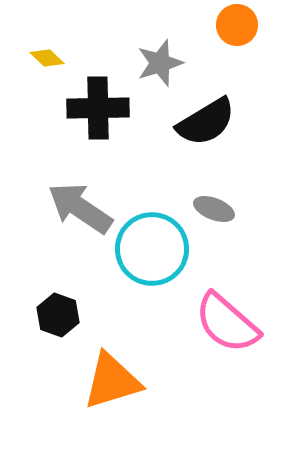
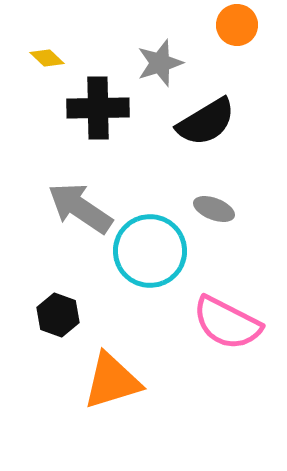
cyan circle: moved 2 px left, 2 px down
pink semicircle: rotated 14 degrees counterclockwise
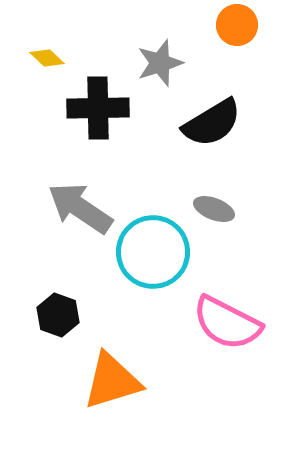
black semicircle: moved 6 px right, 1 px down
cyan circle: moved 3 px right, 1 px down
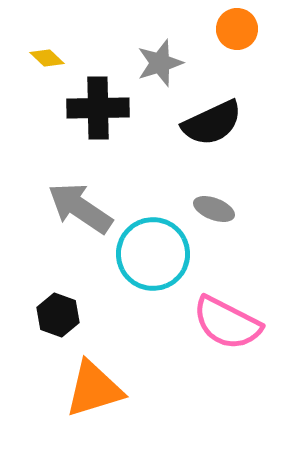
orange circle: moved 4 px down
black semicircle: rotated 6 degrees clockwise
cyan circle: moved 2 px down
orange triangle: moved 18 px left, 8 px down
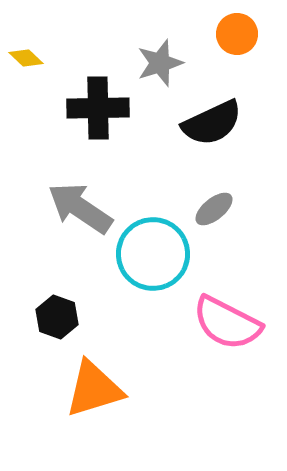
orange circle: moved 5 px down
yellow diamond: moved 21 px left
gray ellipse: rotated 60 degrees counterclockwise
black hexagon: moved 1 px left, 2 px down
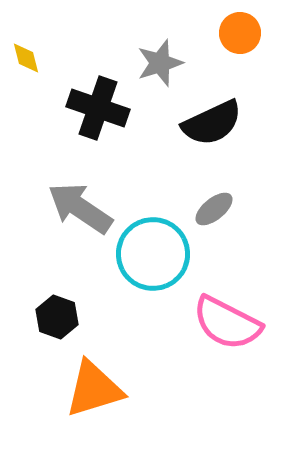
orange circle: moved 3 px right, 1 px up
yellow diamond: rotated 32 degrees clockwise
black cross: rotated 20 degrees clockwise
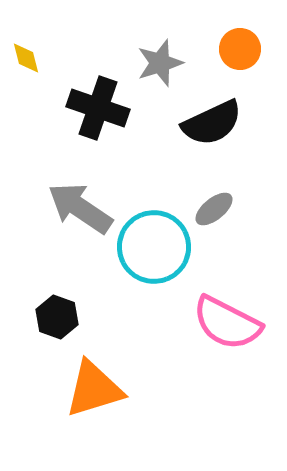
orange circle: moved 16 px down
cyan circle: moved 1 px right, 7 px up
